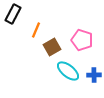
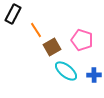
orange line: rotated 56 degrees counterclockwise
cyan ellipse: moved 2 px left
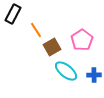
pink pentagon: rotated 20 degrees clockwise
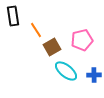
black rectangle: moved 2 px down; rotated 36 degrees counterclockwise
pink pentagon: rotated 20 degrees clockwise
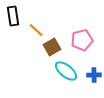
orange line: rotated 14 degrees counterclockwise
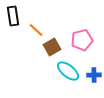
cyan ellipse: moved 2 px right
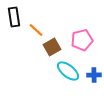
black rectangle: moved 1 px right, 1 px down
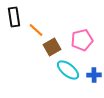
cyan ellipse: moved 1 px up
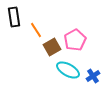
orange line: rotated 14 degrees clockwise
pink pentagon: moved 7 px left; rotated 15 degrees counterclockwise
cyan ellipse: rotated 10 degrees counterclockwise
blue cross: moved 1 px left, 1 px down; rotated 32 degrees counterclockwise
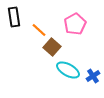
orange line: moved 3 px right; rotated 14 degrees counterclockwise
pink pentagon: moved 16 px up
brown square: rotated 18 degrees counterclockwise
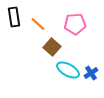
pink pentagon: rotated 25 degrees clockwise
orange line: moved 1 px left, 6 px up
blue cross: moved 2 px left, 3 px up
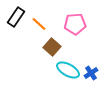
black rectangle: moved 2 px right; rotated 42 degrees clockwise
orange line: moved 1 px right
